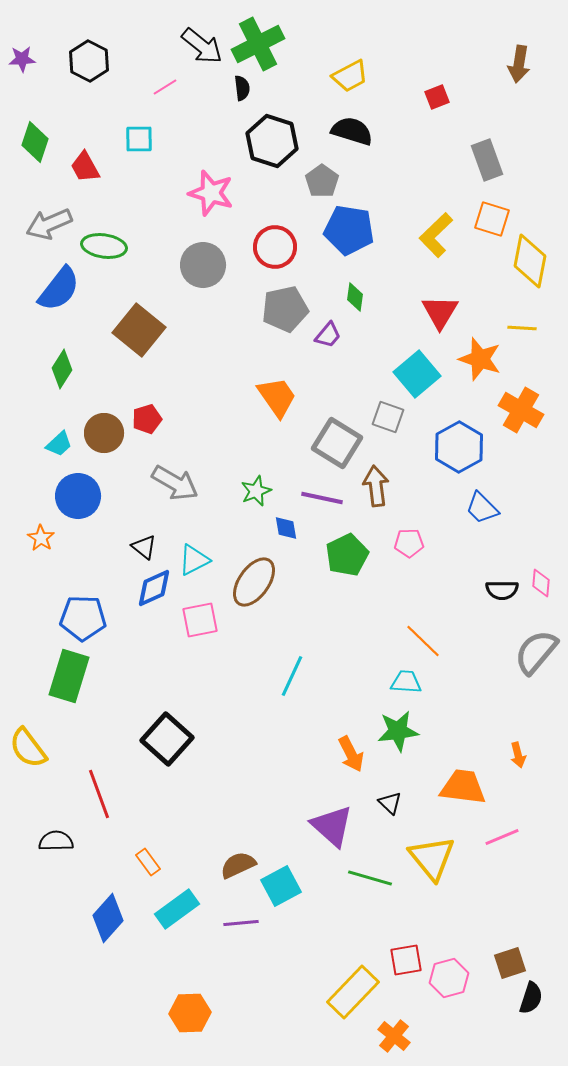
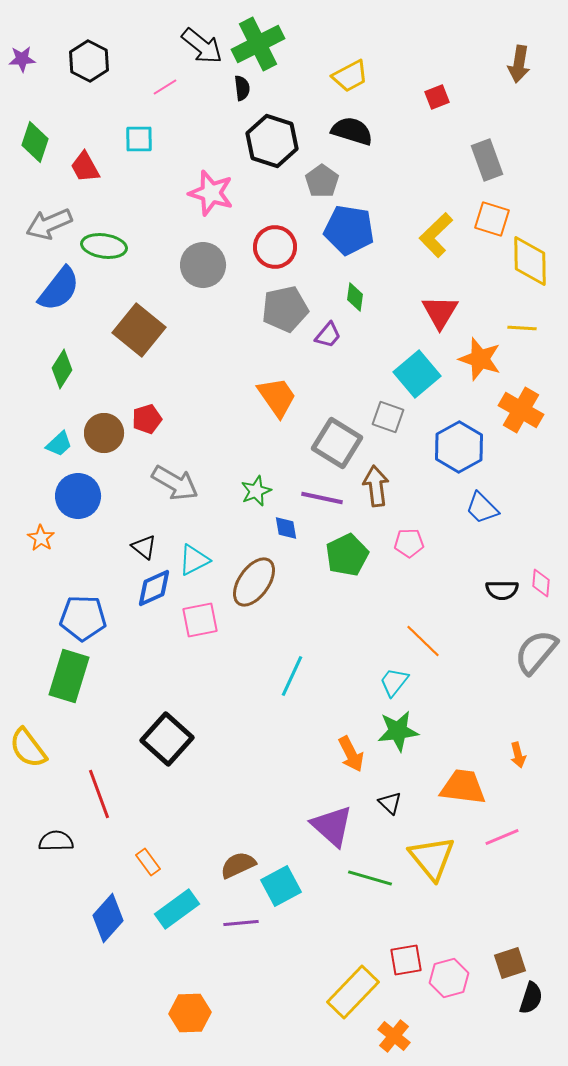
yellow diamond at (530, 261): rotated 12 degrees counterclockwise
cyan trapezoid at (406, 682): moved 12 px left; rotated 56 degrees counterclockwise
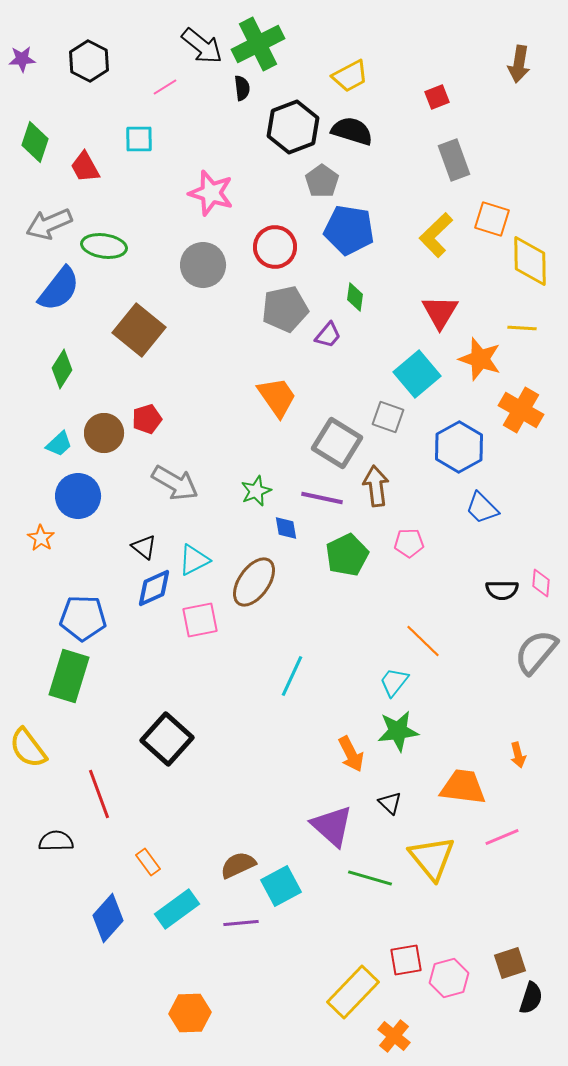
black hexagon at (272, 141): moved 21 px right, 14 px up; rotated 21 degrees clockwise
gray rectangle at (487, 160): moved 33 px left
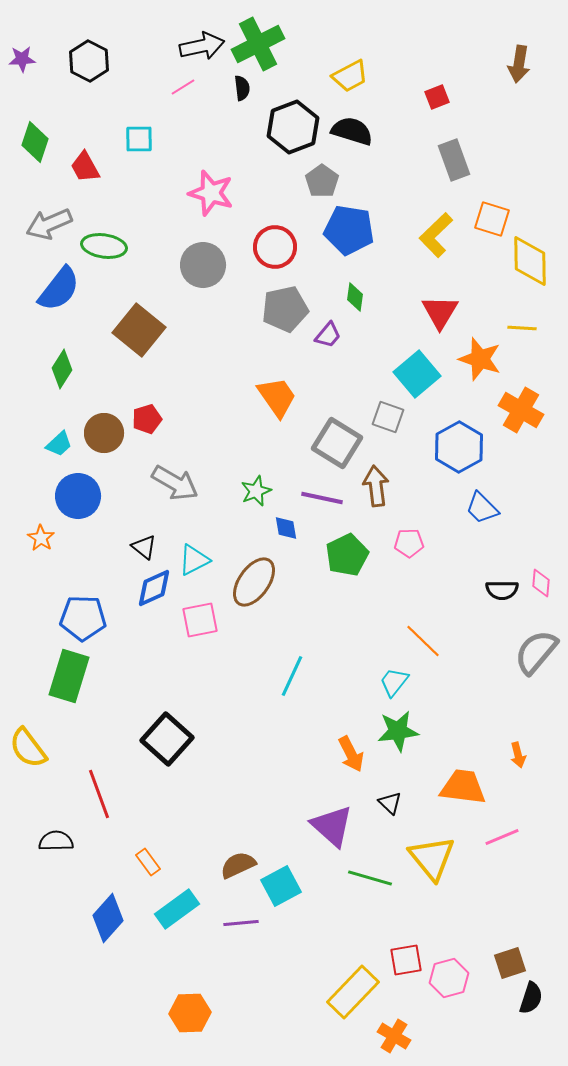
black arrow at (202, 46): rotated 51 degrees counterclockwise
pink line at (165, 87): moved 18 px right
orange cross at (394, 1036): rotated 8 degrees counterclockwise
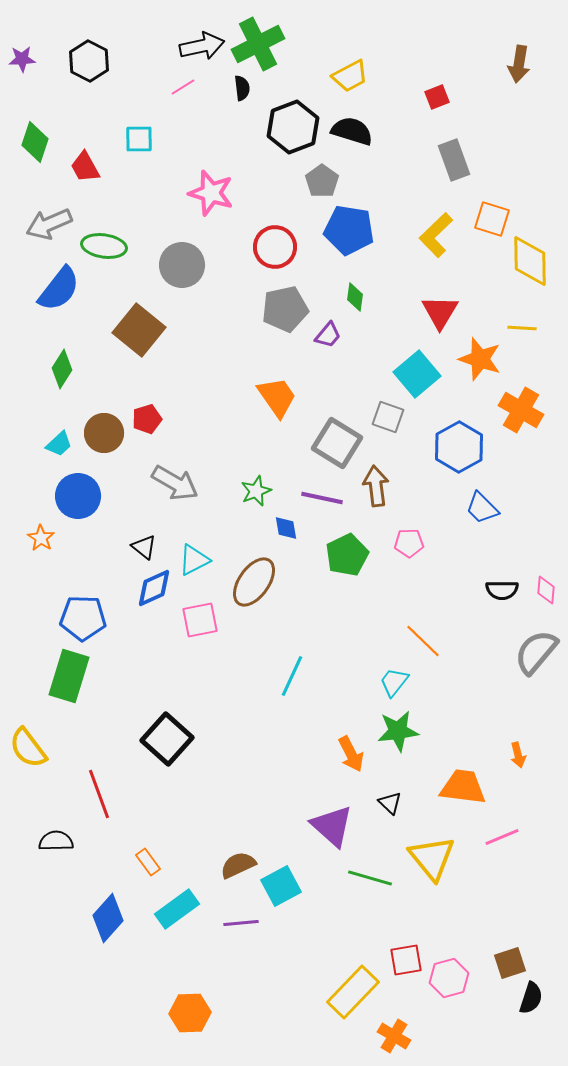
gray circle at (203, 265): moved 21 px left
pink diamond at (541, 583): moved 5 px right, 7 px down
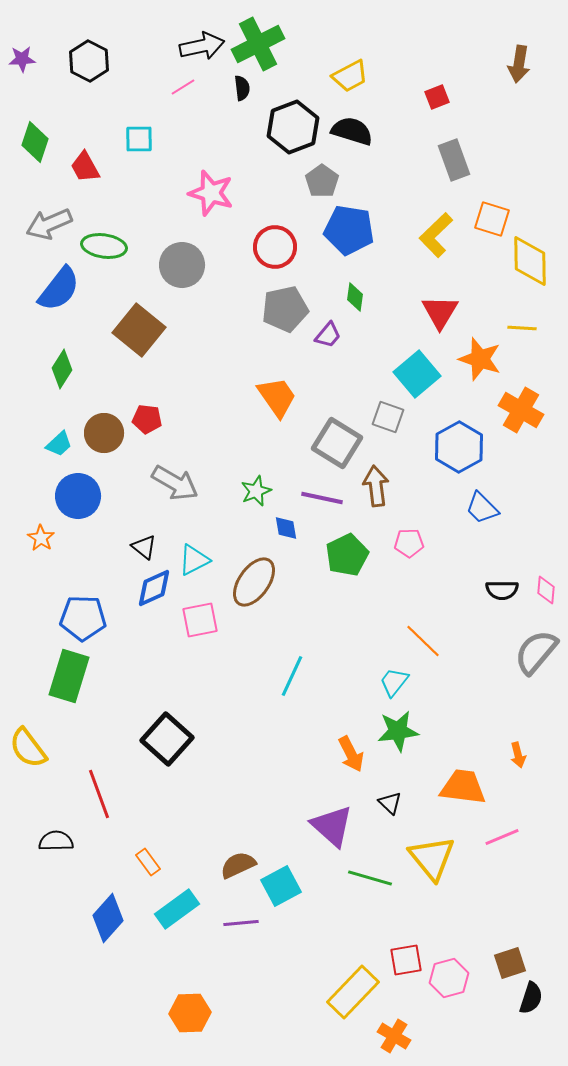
red pentagon at (147, 419): rotated 24 degrees clockwise
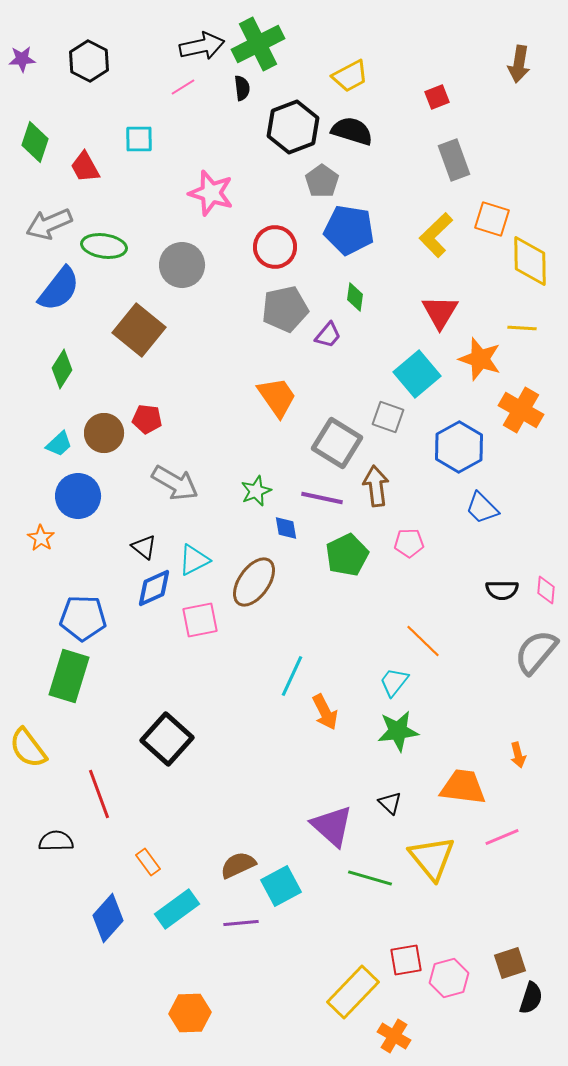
orange arrow at (351, 754): moved 26 px left, 42 px up
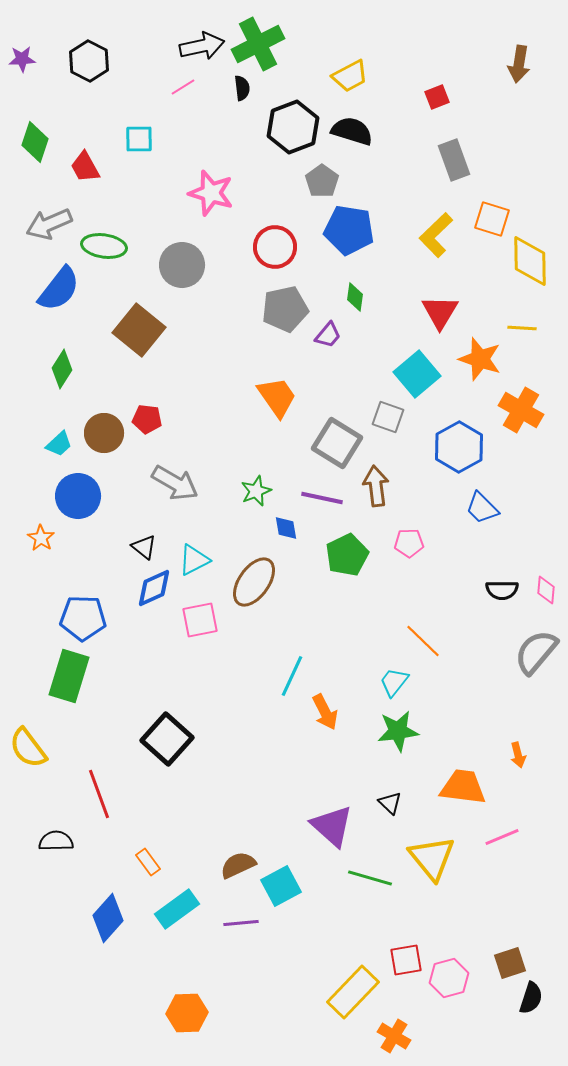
orange hexagon at (190, 1013): moved 3 px left
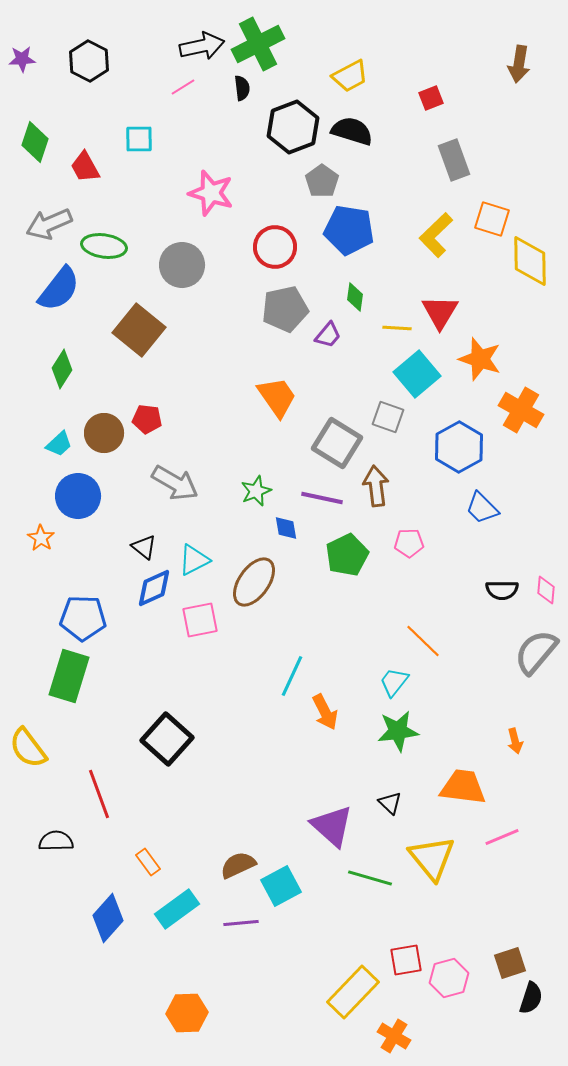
red square at (437, 97): moved 6 px left, 1 px down
yellow line at (522, 328): moved 125 px left
orange arrow at (518, 755): moved 3 px left, 14 px up
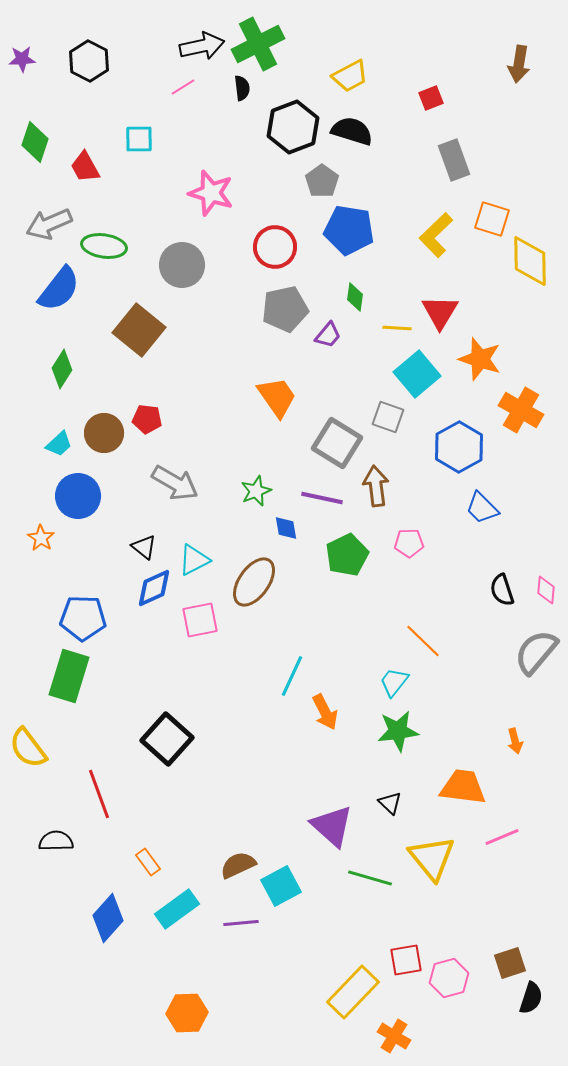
black semicircle at (502, 590): rotated 72 degrees clockwise
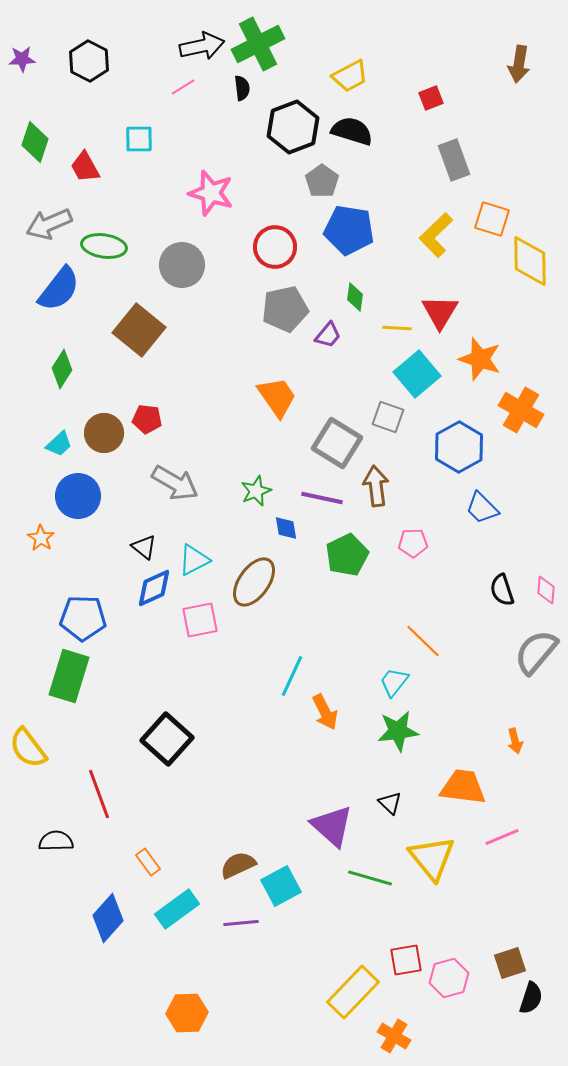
pink pentagon at (409, 543): moved 4 px right
